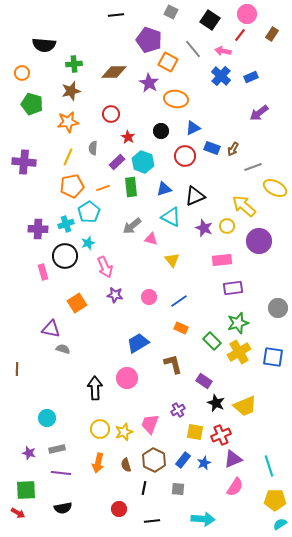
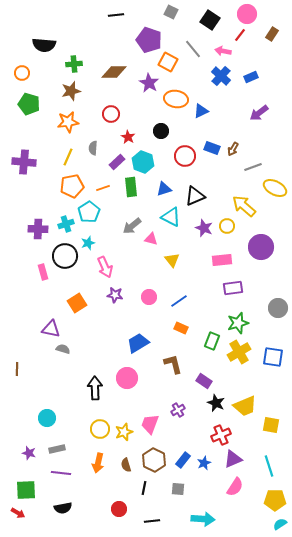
green pentagon at (32, 104): moved 3 px left
blue triangle at (193, 128): moved 8 px right, 17 px up
purple circle at (259, 241): moved 2 px right, 6 px down
green rectangle at (212, 341): rotated 66 degrees clockwise
yellow square at (195, 432): moved 76 px right, 7 px up
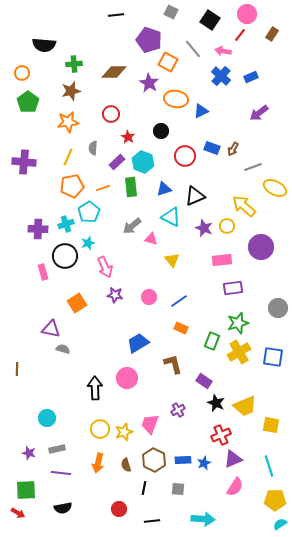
green pentagon at (29, 104): moved 1 px left, 2 px up; rotated 20 degrees clockwise
blue rectangle at (183, 460): rotated 49 degrees clockwise
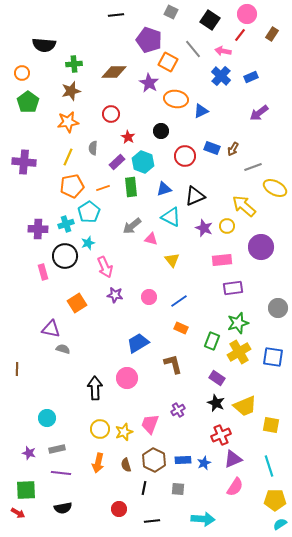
purple rectangle at (204, 381): moved 13 px right, 3 px up
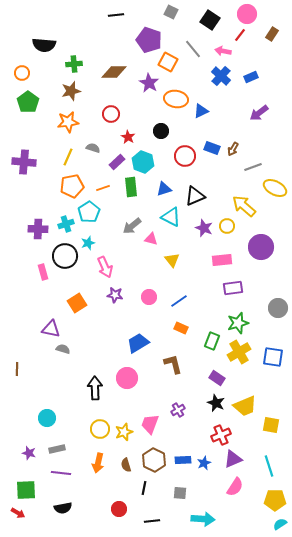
gray semicircle at (93, 148): rotated 104 degrees clockwise
gray square at (178, 489): moved 2 px right, 4 px down
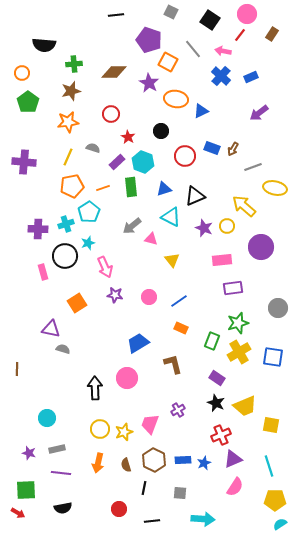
yellow ellipse at (275, 188): rotated 15 degrees counterclockwise
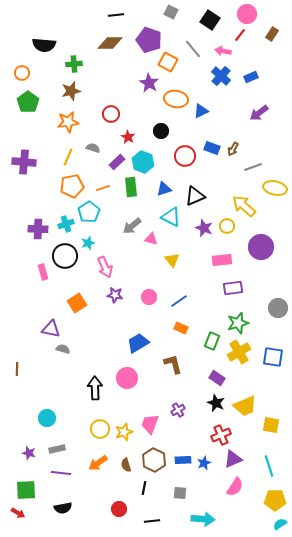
brown diamond at (114, 72): moved 4 px left, 29 px up
orange arrow at (98, 463): rotated 42 degrees clockwise
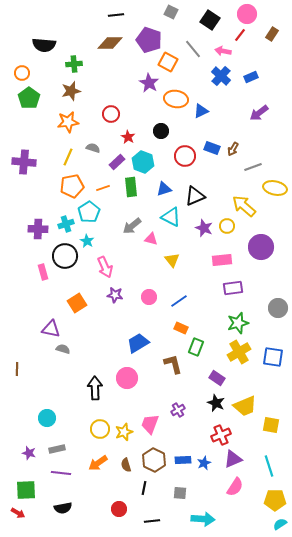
green pentagon at (28, 102): moved 1 px right, 4 px up
cyan star at (88, 243): moved 1 px left, 2 px up; rotated 24 degrees counterclockwise
green rectangle at (212, 341): moved 16 px left, 6 px down
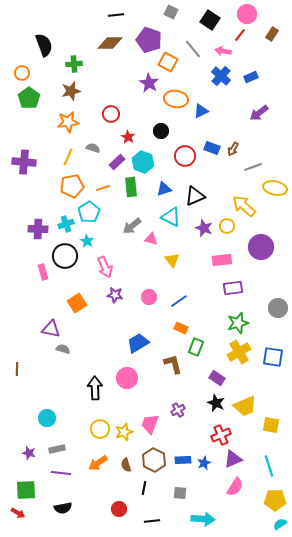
black semicircle at (44, 45): rotated 115 degrees counterclockwise
